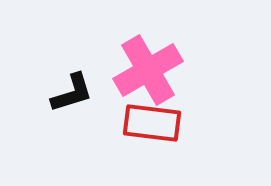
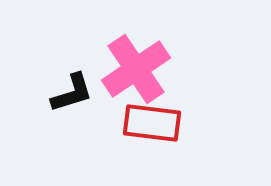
pink cross: moved 12 px left, 1 px up; rotated 4 degrees counterclockwise
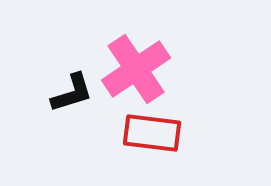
red rectangle: moved 10 px down
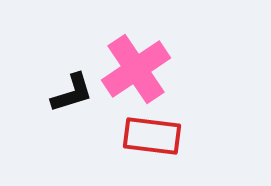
red rectangle: moved 3 px down
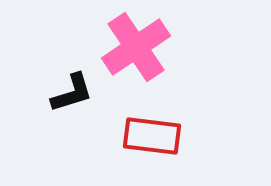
pink cross: moved 22 px up
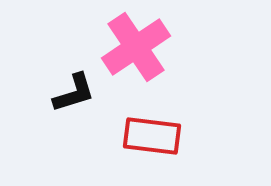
black L-shape: moved 2 px right
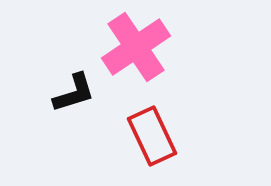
red rectangle: rotated 58 degrees clockwise
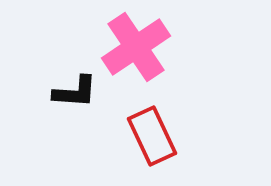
black L-shape: moved 1 px right, 1 px up; rotated 21 degrees clockwise
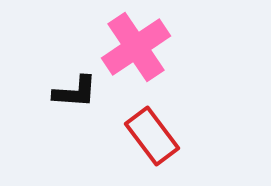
red rectangle: rotated 12 degrees counterclockwise
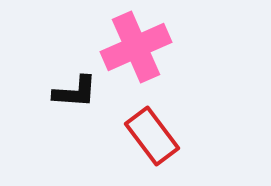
pink cross: rotated 10 degrees clockwise
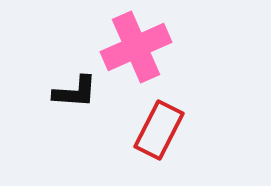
red rectangle: moved 7 px right, 6 px up; rotated 64 degrees clockwise
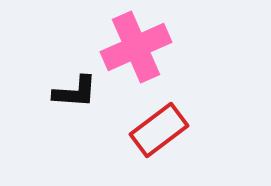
red rectangle: rotated 26 degrees clockwise
